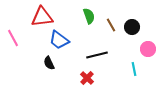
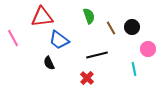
brown line: moved 3 px down
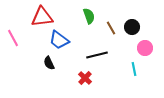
pink circle: moved 3 px left, 1 px up
red cross: moved 2 px left
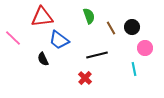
pink line: rotated 18 degrees counterclockwise
black semicircle: moved 6 px left, 4 px up
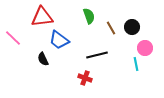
cyan line: moved 2 px right, 5 px up
red cross: rotated 24 degrees counterclockwise
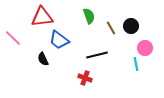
black circle: moved 1 px left, 1 px up
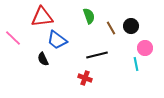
blue trapezoid: moved 2 px left
